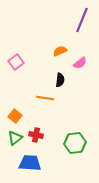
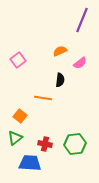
pink square: moved 2 px right, 2 px up
orange line: moved 2 px left
orange square: moved 5 px right
red cross: moved 9 px right, 9 px down
green hexagon: moved 1 px down
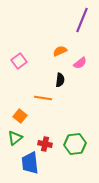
pink square: moved 1 px right, 1 px down
blue trapezoid: rotated 100 degrees counterclockwise
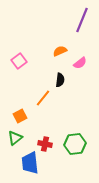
orange line: rotated 60 degrees counterclockwise
orange square: rotated 24 degrees clockwise
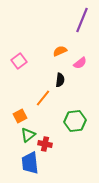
green triangle: moved 13 px right, 3 px up
green hexagon: moved 23 px up
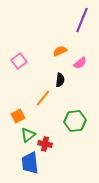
orange square: moved 2 px left
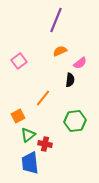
purple line: moved 26 px left
black semicircle: moved 10 px right
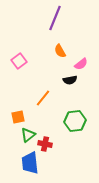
purple line: moved 1 px left, 2 px up
orange semicircle: rotated 96 degrees counterclockwise
pink semicircle: moved 1 px right, 1 px down
black semicircle: rotated 72 degrees clockwise
orange square: moved 1 px down; rotated 16 degrees clockwise
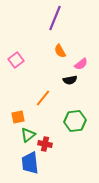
pink square: moved 3 px left, 1 px up
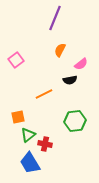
orange semicircle: moved 1 px up; rotated 56 degrees clockwise
orange line: moved 1 px right, 4 px up; rotated 24 degrees clockwise
blue trapezoid: rotated 25 degrees counterclockwise
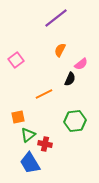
purple line: moved 1 px right; rotated 30 degrees clockwise
black semicircle: moved 1 px up; rotated 56 degrees counterclockwise
